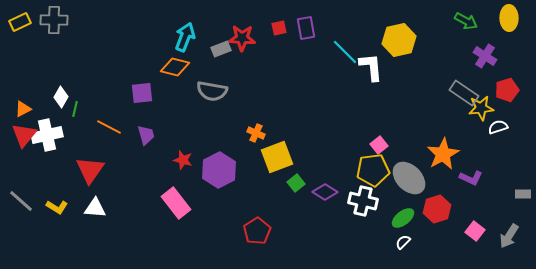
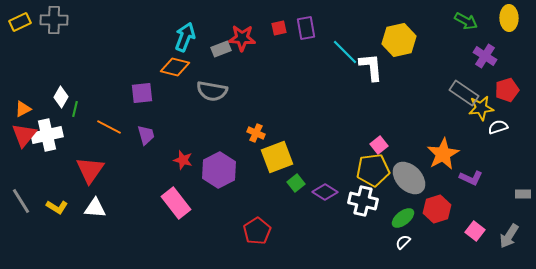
gray line at (21, 201): rotated 16 degrees clockwise
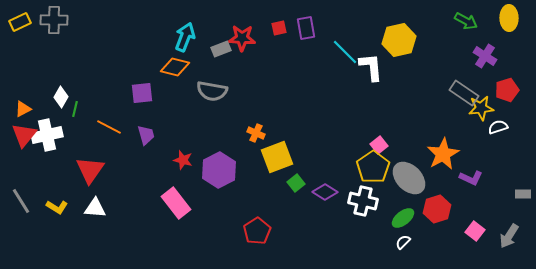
yellow pentagon at (373, 170): moved 3 px up; rotated 28 degrees counterclockwise
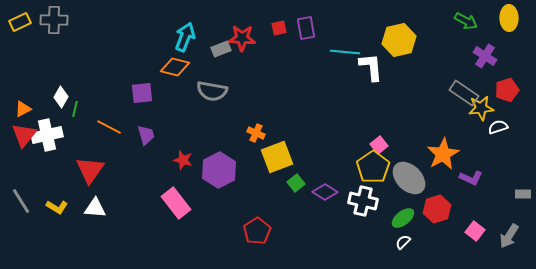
cyan line at (345, 52): rotated 40 degrees counterclockwise
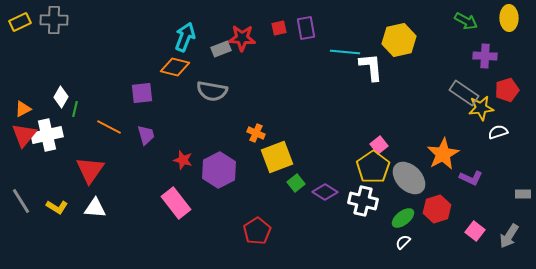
purple cross at (485, 56): rotated 30 degrees counterclockwise
white semicircle at (498, 127): moved 5 px down
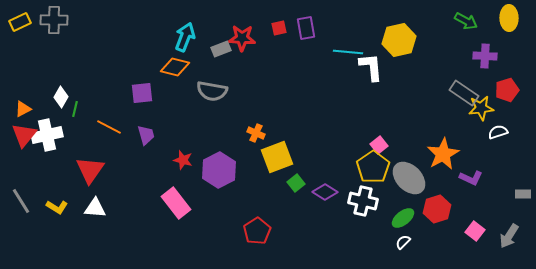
cyan line at (345, 52): moved 3 px right
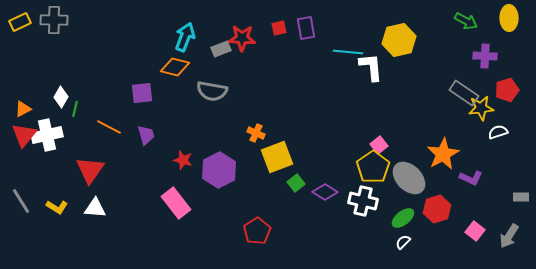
gray rectangle at (523, 194): moved 2 px left, 3 px down
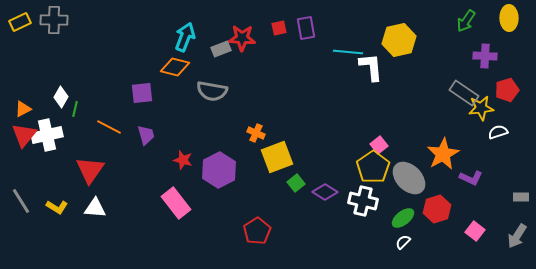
green arrow at (466, 21): rotated 95 degrees clockwise
gray arrow at (509, 236): moved 8 px right
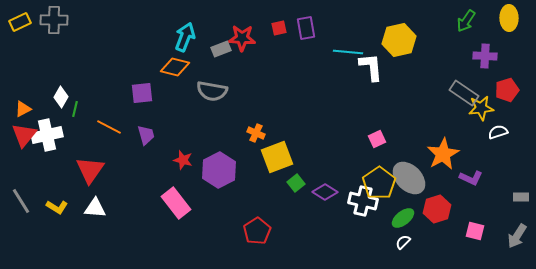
pink square at (379, 145): moved 2 px left, 6 px up; rotated 12 degrees clockwise
yellow pentagon at (373, 167): moved 6 px right, 16 px down
pink square at (475, 231): rotated 24 degrees counterclockwise
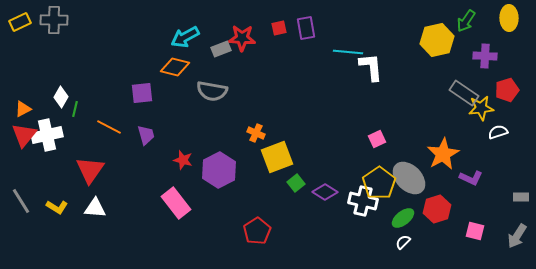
cyan arrow at (185, 37): rotated 140 degrees counterclockwise
yellow hexagon at (399, 40): moved 38 px right
